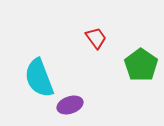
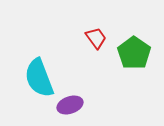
green pentagon: moved 7 px left, 12 px up
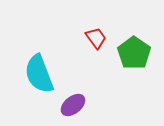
cyan semicircle: moved 4 px up
purple ellipse: moved 3 px right; rotated 20 degrees counterclockwise
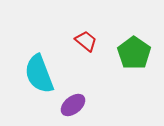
red trapezoid: moved 10 px left, 3 px down; rotated 15 degrees counterclockwise
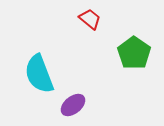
red trapezoid: moved 4 px right, 22 px up
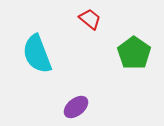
cyan semicircle: moved 2 px left, 20 px up
purple ellipse: moved 3 px right, 2 px down
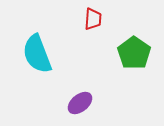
red trapezoid: moved 3 px right; rotated 55 degrees clockwise
purple ellipse: moved 4 px right, 4 px up
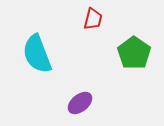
red trapezoid: rotated 10 degrees clockwise
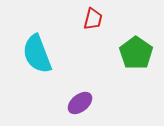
green pentagon: moved 2 px right
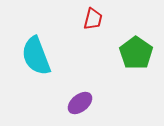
cyan semicircle: moved 1 px left, 2 px down
